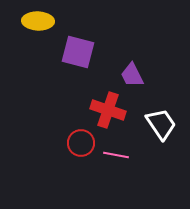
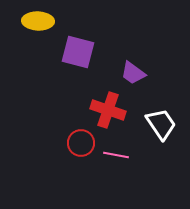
purple trapezoid: moved 1 px right, 2 px up; rotated 28 degrees counterclockwise
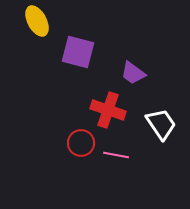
yellow ellipse: moved 1 px left; rotated 60 degrees clockwise
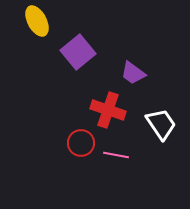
purple square: rotated 36 degrees clockwise
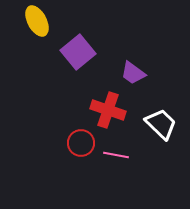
white trapezoid: rotated 12 degrees counterclockwise
